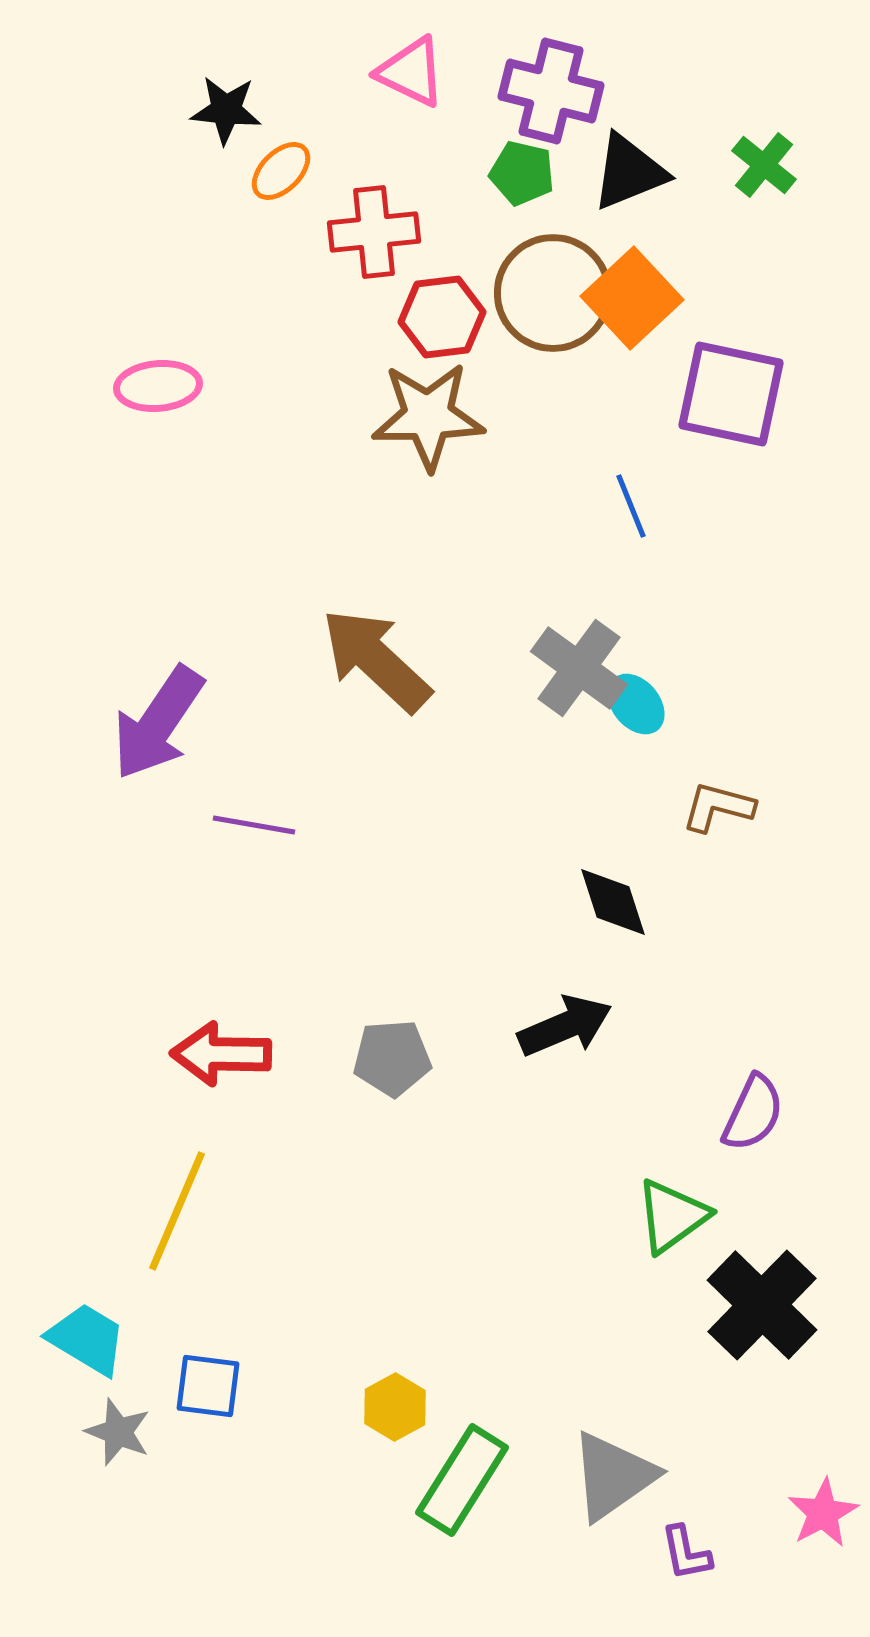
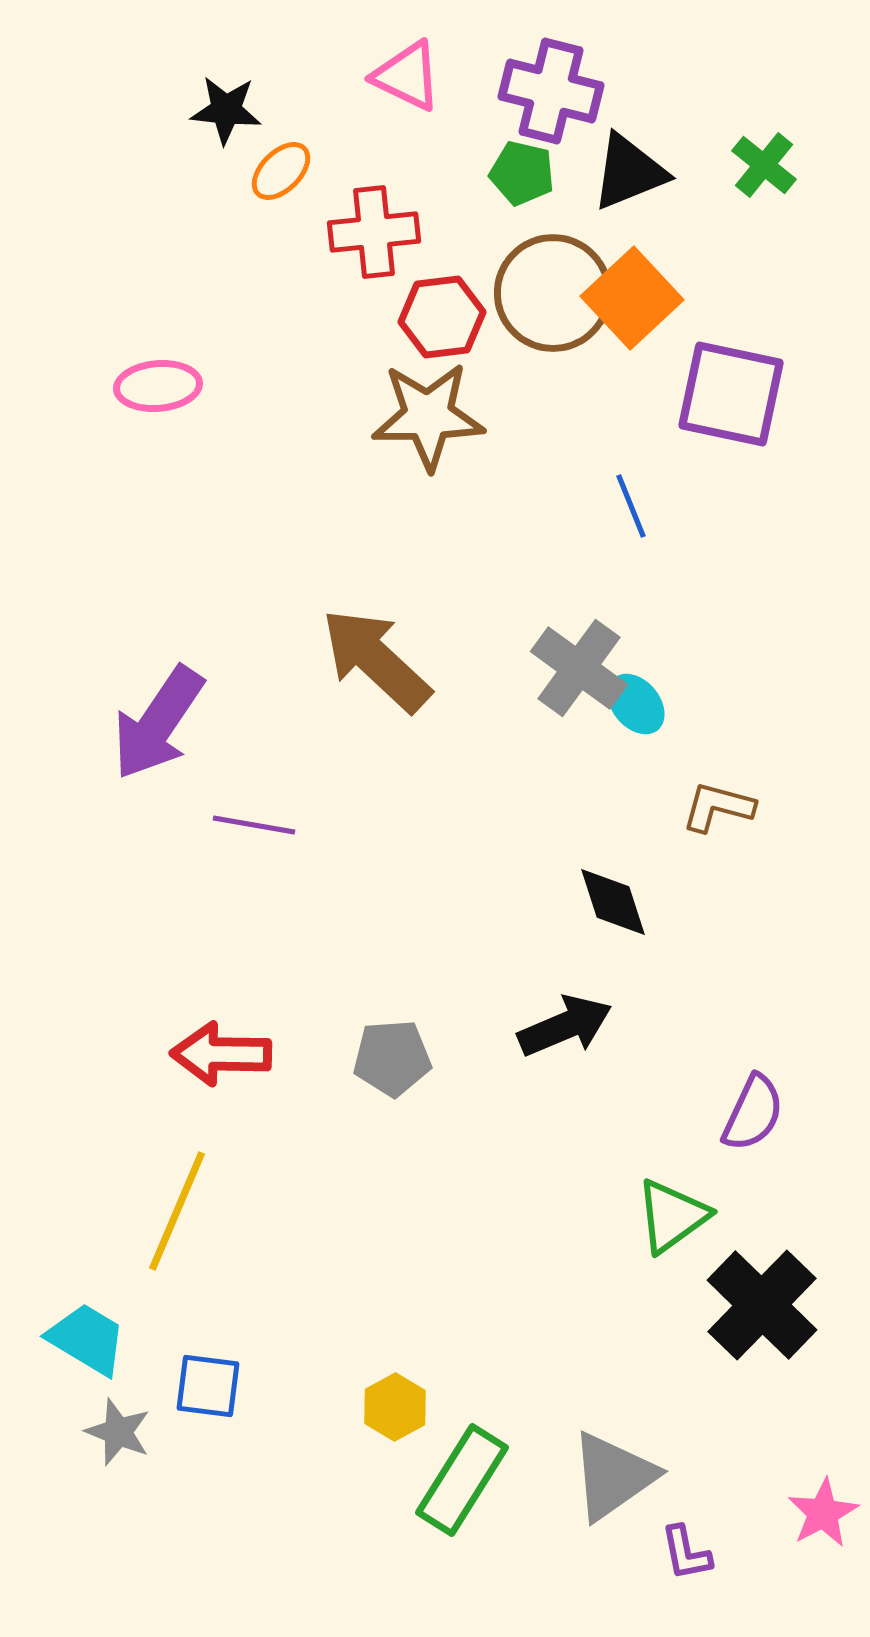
pink triangle: moved 4 px left, 4 px down
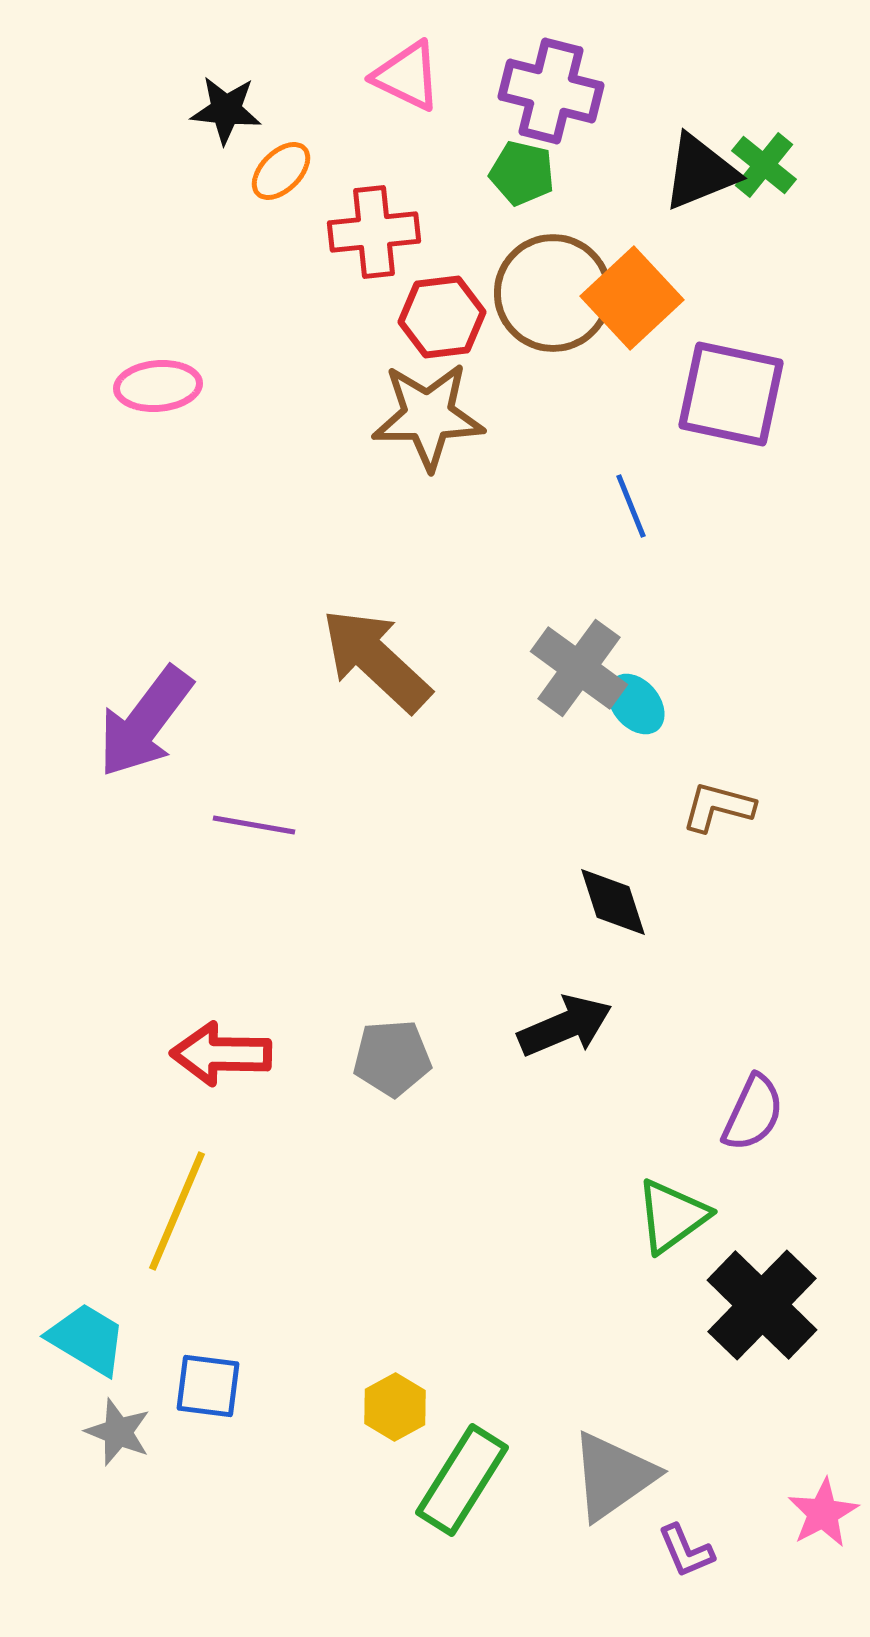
black triangle: moved 71 px right
purple arrow: moved 13 px left, 1 px up; rotated 3 degrees clockwise
purple L-shape: moved 2 px up; rotated 12 degrees counterclockwise
